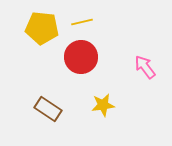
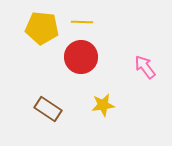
yellow line: rotated 15 degrees clockwise
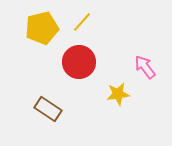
yellow line: rotated 50 degrees counterclockwise
yellow pentagon: rotated 20 degrees counterclockwise
red circle: moved 2 px left, 5 px down
yellow star: moved 15 px right, 11 px up
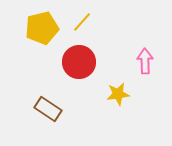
pink arrow: moved 6 px up; rotated 35 degrees clockwise
